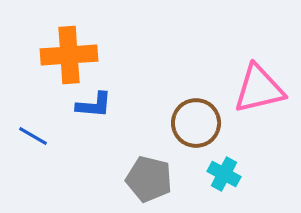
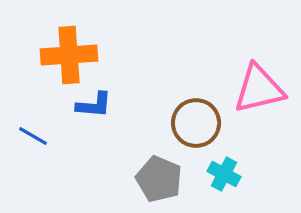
gray pentagon: moved 10 px right; rotated 9 degrees clockwise
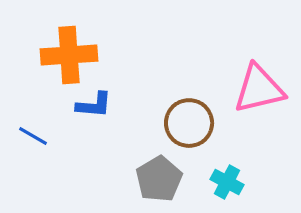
brown circle: moved 7 px left
cyan cross: moved 3 px right, 8 px down
gray pentagon: rotated 18 degrees clockwise
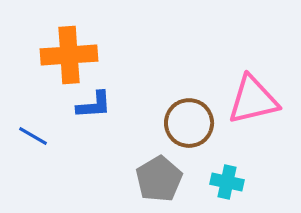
pink triangle: moved 6 px left, 11 px down
blue L-shape: rotated 9 degrees counterclockwise
cyan cross: rotated 16 degrees counterclockwise
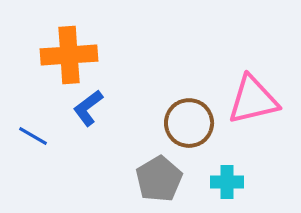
blue L-shape: moved 6 px left, 3 px down; rotated 147 degrees clockwise
cyan cross: rotated 12 degrees counterclockwise
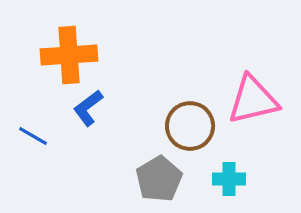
brown circle: moved 1 px right, 3 px down
cyan cross: moved 2 px right, 3 px up
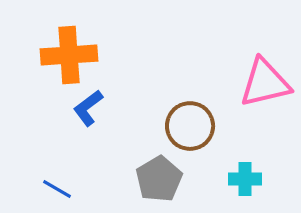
pink triangle: moved 12 px right, 17 px up
blue line: moved 24 px right, 53 px down
cyan cross: moved 16 px right
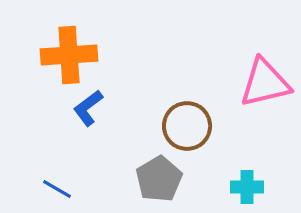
brown circle: moved 3 px left
cyan cross: moved 2 px right, 8 px down
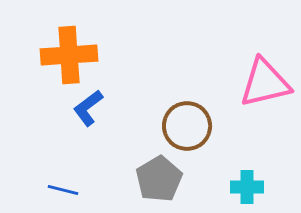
blue line: moved 6 px right, 1 px down; rotated 16 degrees counterclockwise
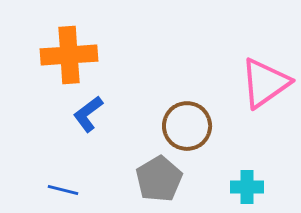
pink triangle: rotated 22 degrees counterclockwise
blue L-shape: moved 6 px down
